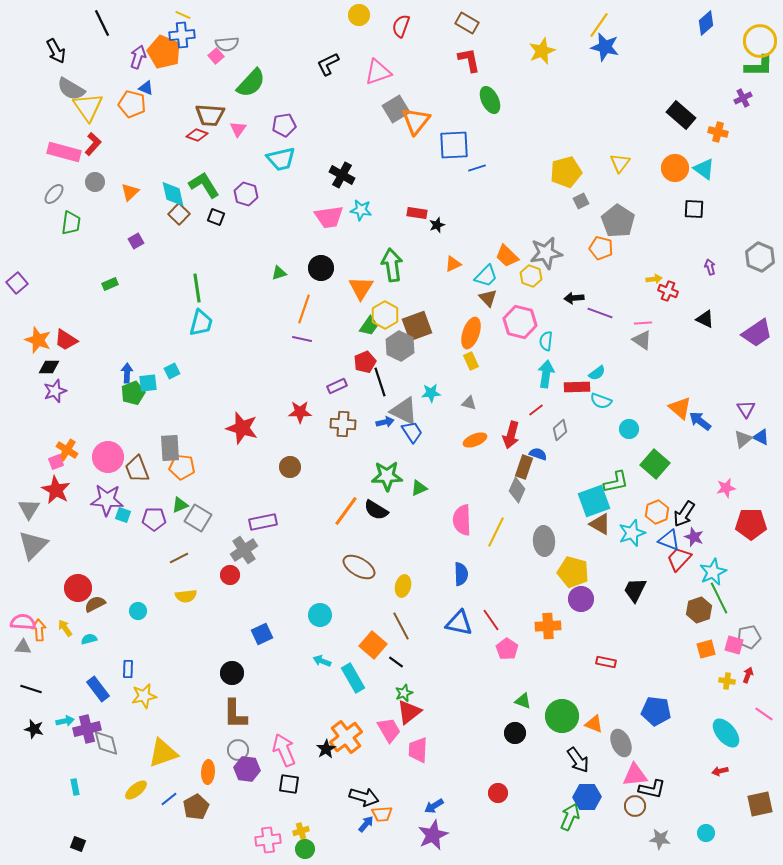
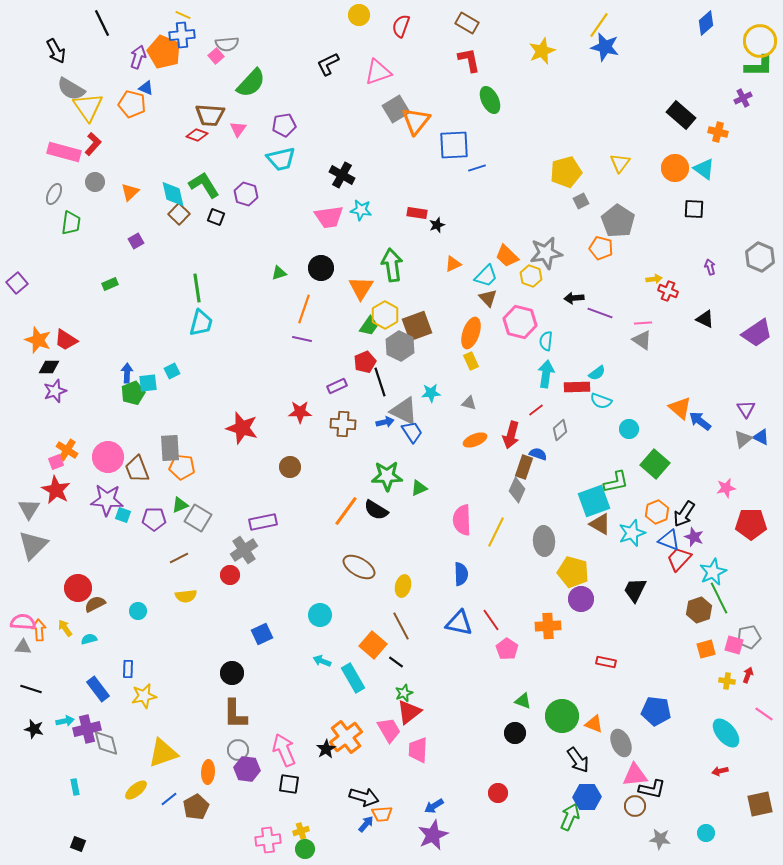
gray ellipse at (54, 194): rotated 15 degrees counterclockwise
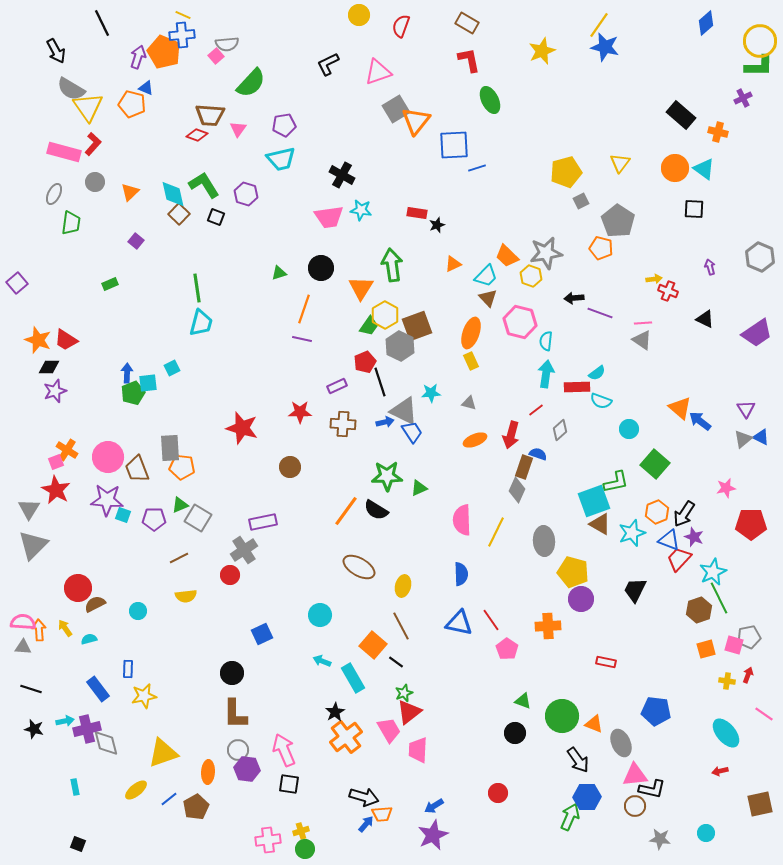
purple square at (136, 241): rotated 21 degrees counterclockwise
cyan square at (172, 371): moved 3 px up
black star at (326, 749): moved 9 px right, 37 px up
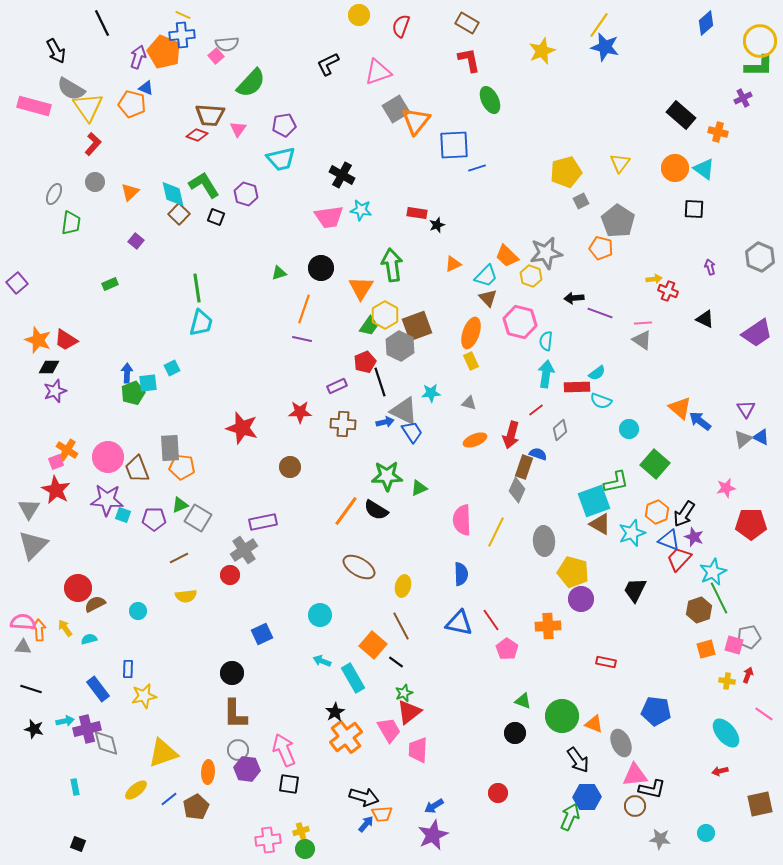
pink rectangle at (64, 152): moved 30 px left, 46 px up
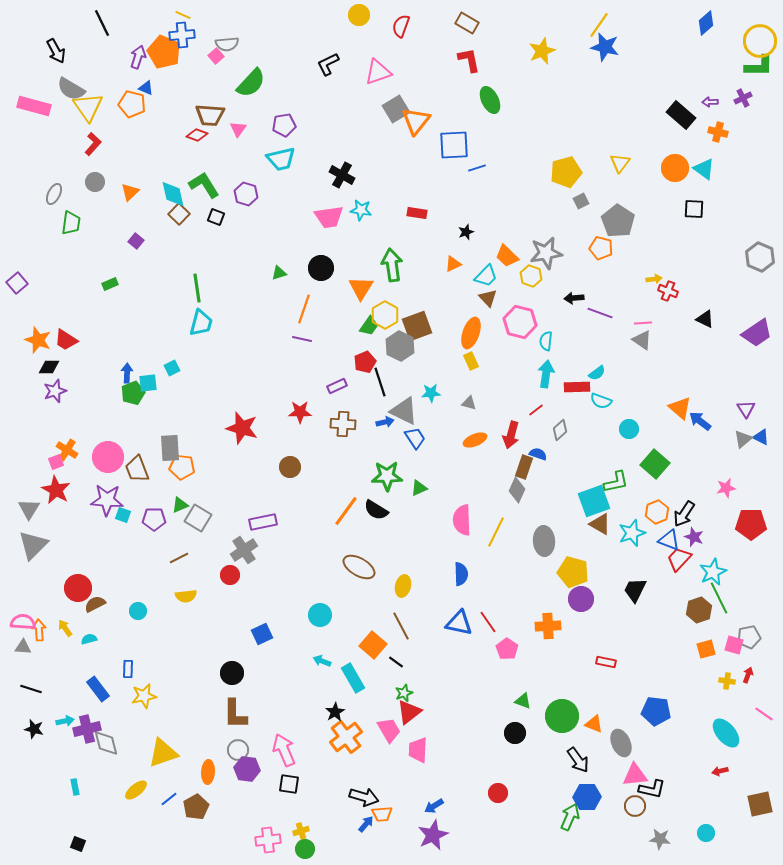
black star at (437, 225): moved 29 px right, 7 px down
purple arrow at (710, 267): moved 165 px up; rotated 77 degrees counterclockwise
blue trapezoid at (412, 432): moved 3 px right, 6 px down
red line at (491, 620): moved 3 px left, 2 px down
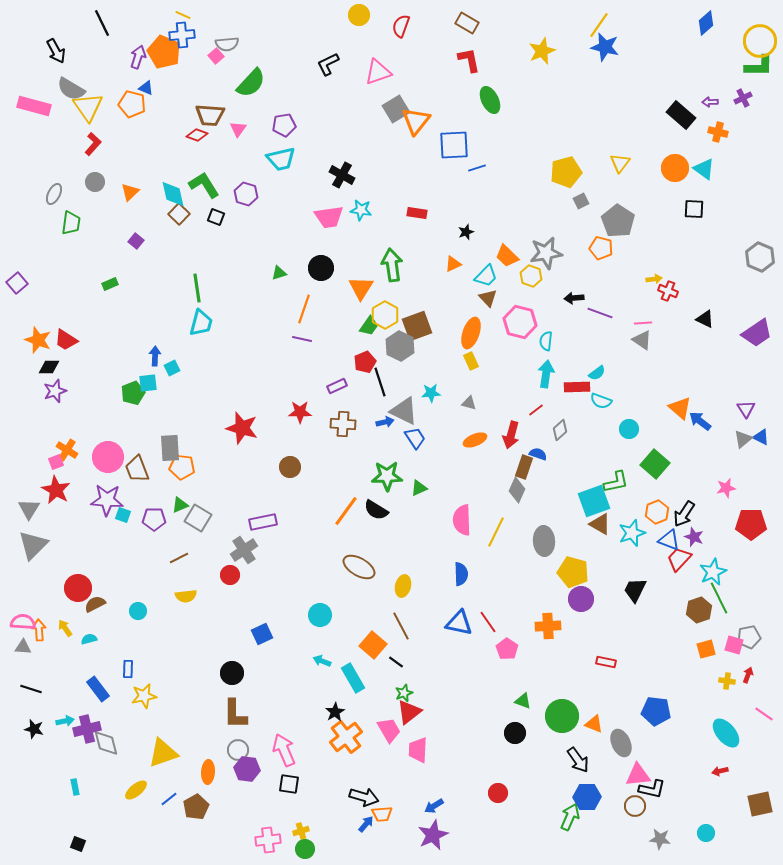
blue arrow at (127, 373): moved 28 px right, 17 px up
pink triangle at (635, 775): moved 3 px right
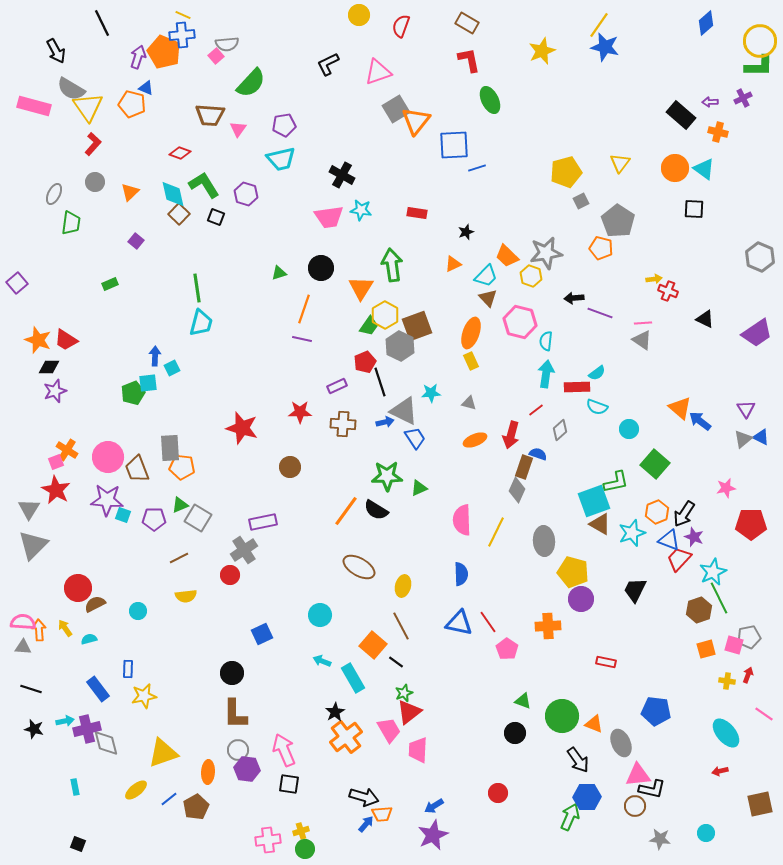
red diamond at (197, 135): moved 17 px left, 18 px down
cyan semicircle at (601, 401): moved 4 px left, 6 px down
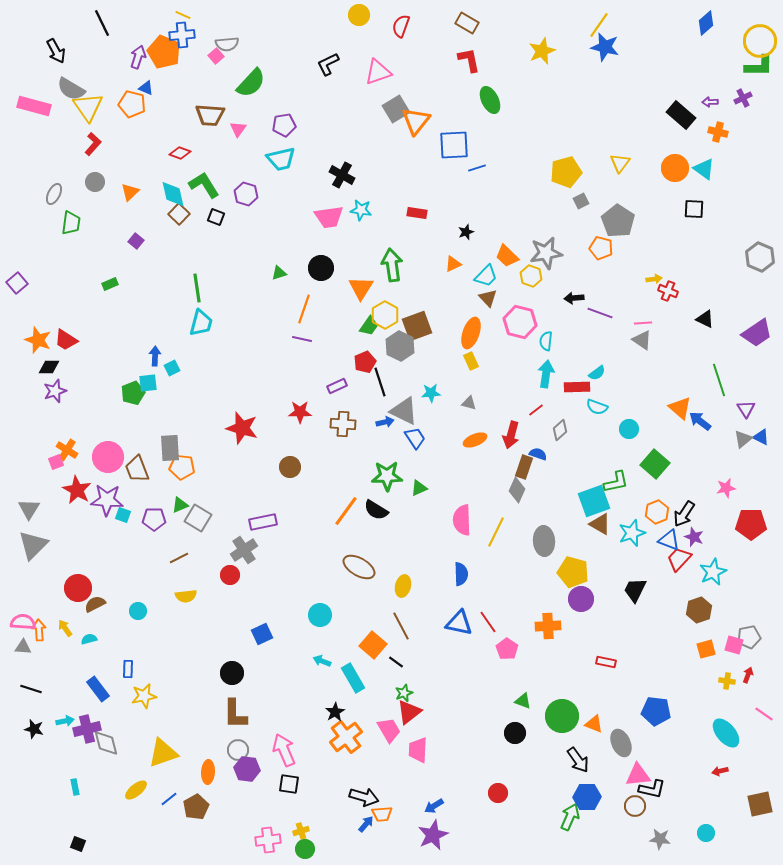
red star at (56, 490): moved 21 px right
green line at (719, 598): moved 218 px up; rotated 8 degrees clockwise
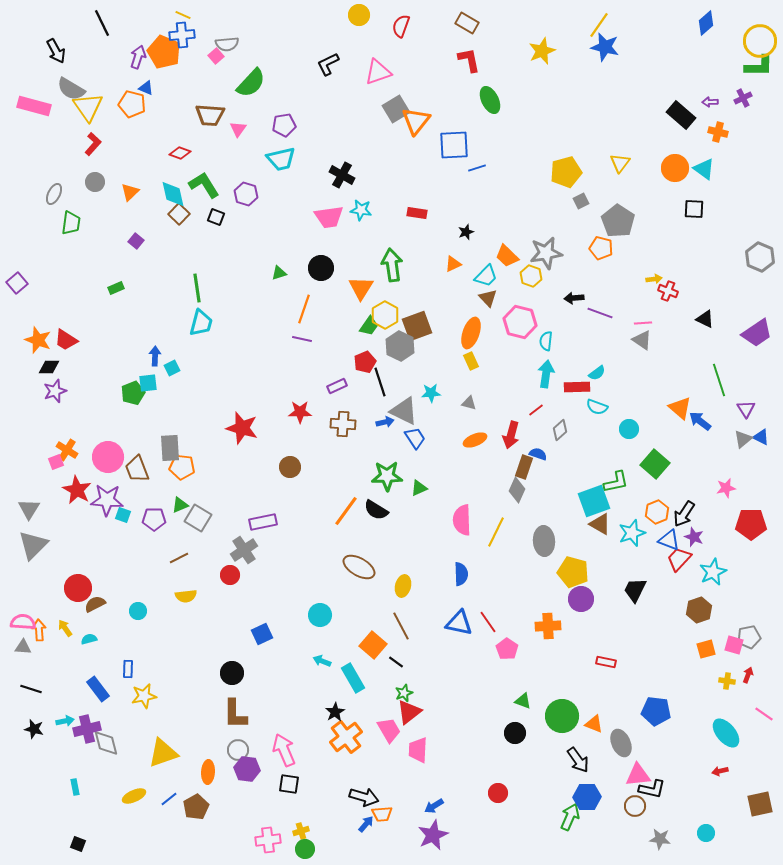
green rectangle at (110, 284): moved 6 px right, 4 px down
yellow ellipse at (136, 790): moved 2 px left, 6 px down; rotated 15 degrees clockwise
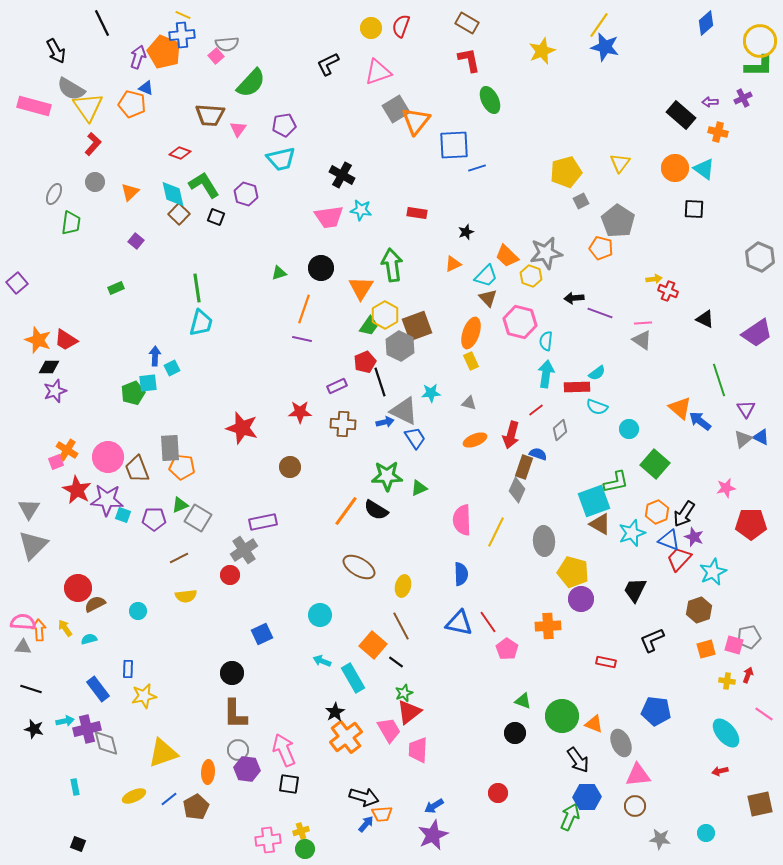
yellow circle at (359, 15): moved 12 px right, 13 px down
black L-shape at (652, 789): moved 149 px up; rotated 144 degrees clockwise
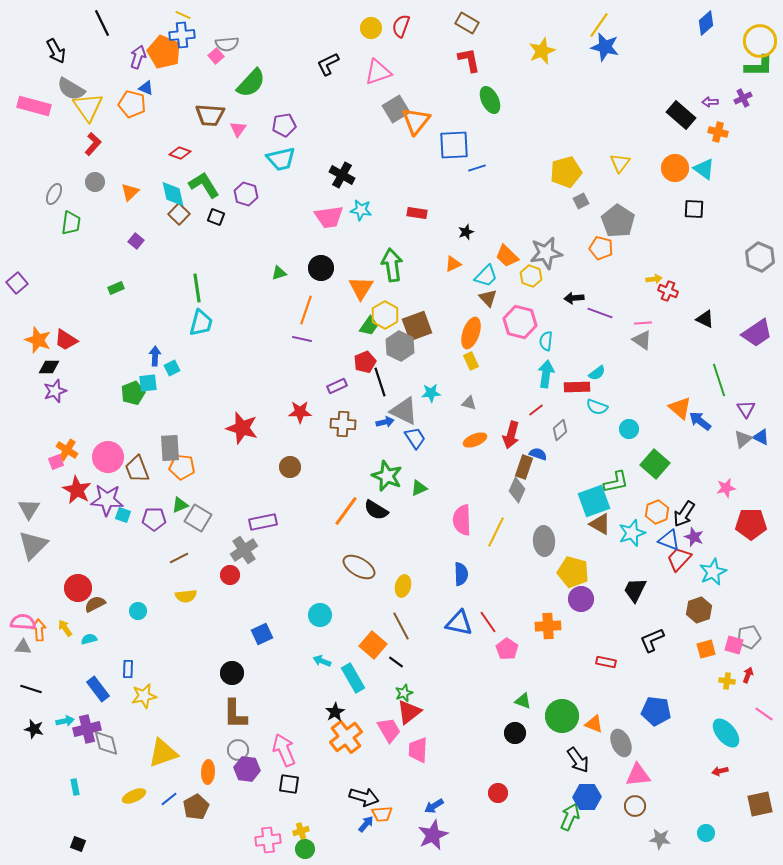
orange line at (304, 309): moved 2 px right, 1 px down
green star at (387, 476): rotated 24 degrees clockwise
